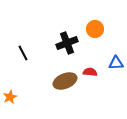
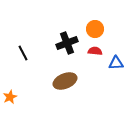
red semicircle: moved 5 px right, 21 px up
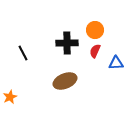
orange circle: moved 1 px down
black cross: rotated 20 degrees clockwise
red semicircle: rotated 72 degrees counterclockwise
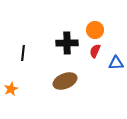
black line: rotated 35 degrees clockwise
orange star: moved 1 px right, 8 px up
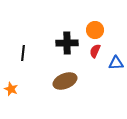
orange star: rotated 24 degrees counterclockwise
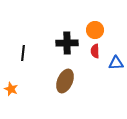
red semicircle: rotated 24 degrees counterclockwise
brown ellipse: rotated 45 degrees counterclockwise
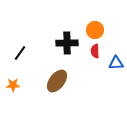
black line: moved 3 px left; rotated 28 degrees clockwise
brown ellipse: moved 8 px left; rotated 15 degrees clockwise
orange star: moved 2 px right, 4 px up; rotated 24 degrees counterclockwise
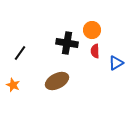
orange circle: moved 3 px left
black cross: rotated 10 degrees clockwise
blue triangle: rotated 28 degrees counterclockwise
brown ellipse: rotated 25 degrees clockwise
orange star: rotated 24 degrees clockwise
